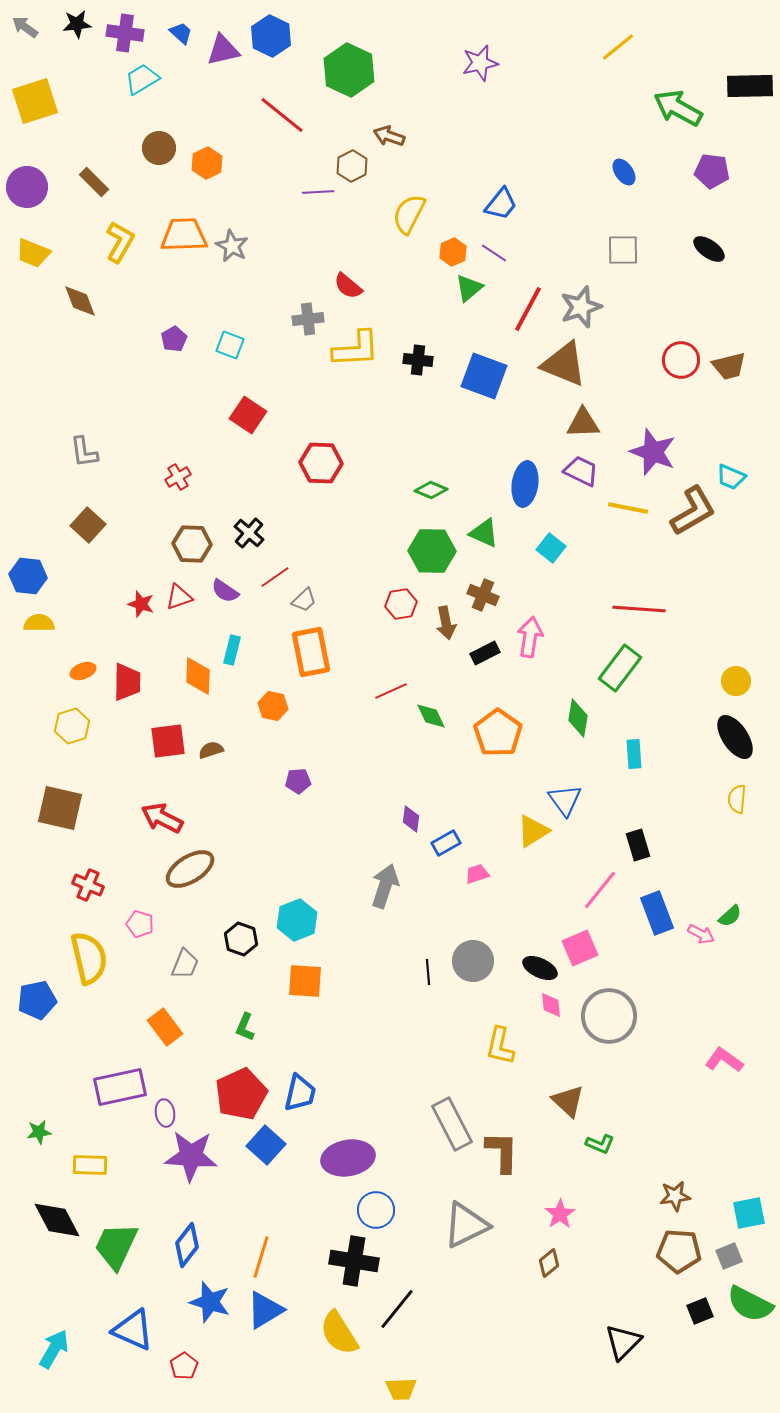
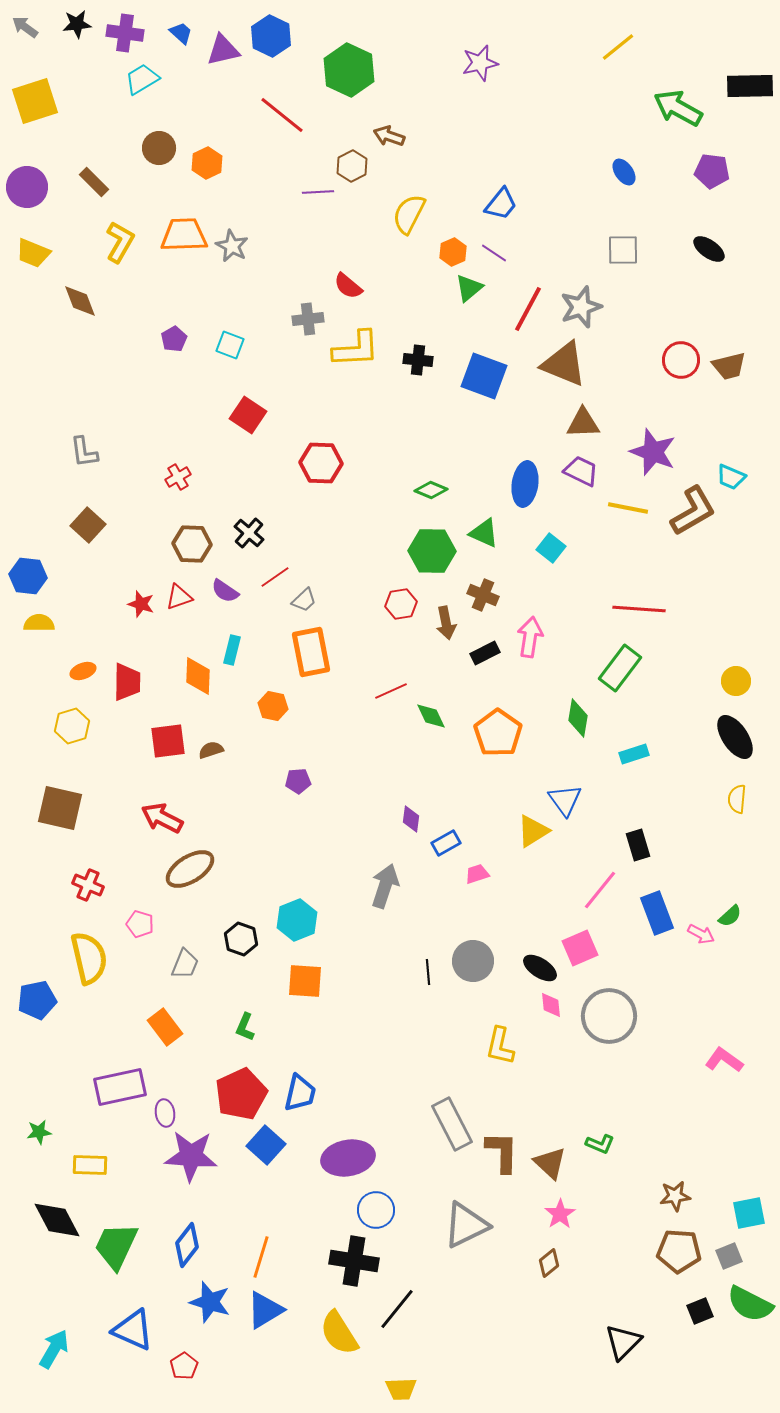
cyan rectangle at (634, 754): rotated 76 degrees clockwise
black ellipse at (540, 968): rotated 8 degrees clockwise
brown triangle at (568, 1101): moved 18 px left, 62 px down
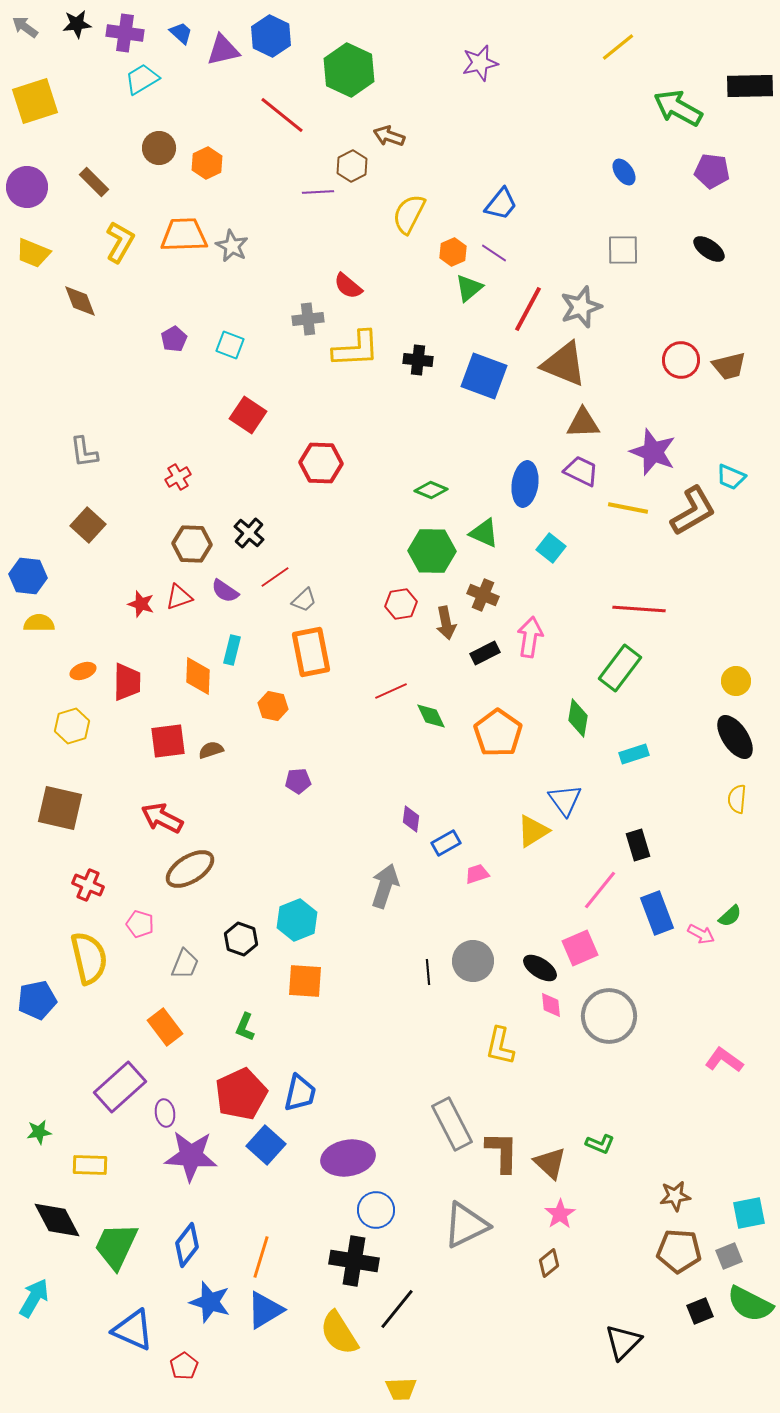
purple rectangle at (120, 1087): rotated 30 degrees counterclockwise
cyan arrow at (54, 1349): moved 20 px left, 51 px up
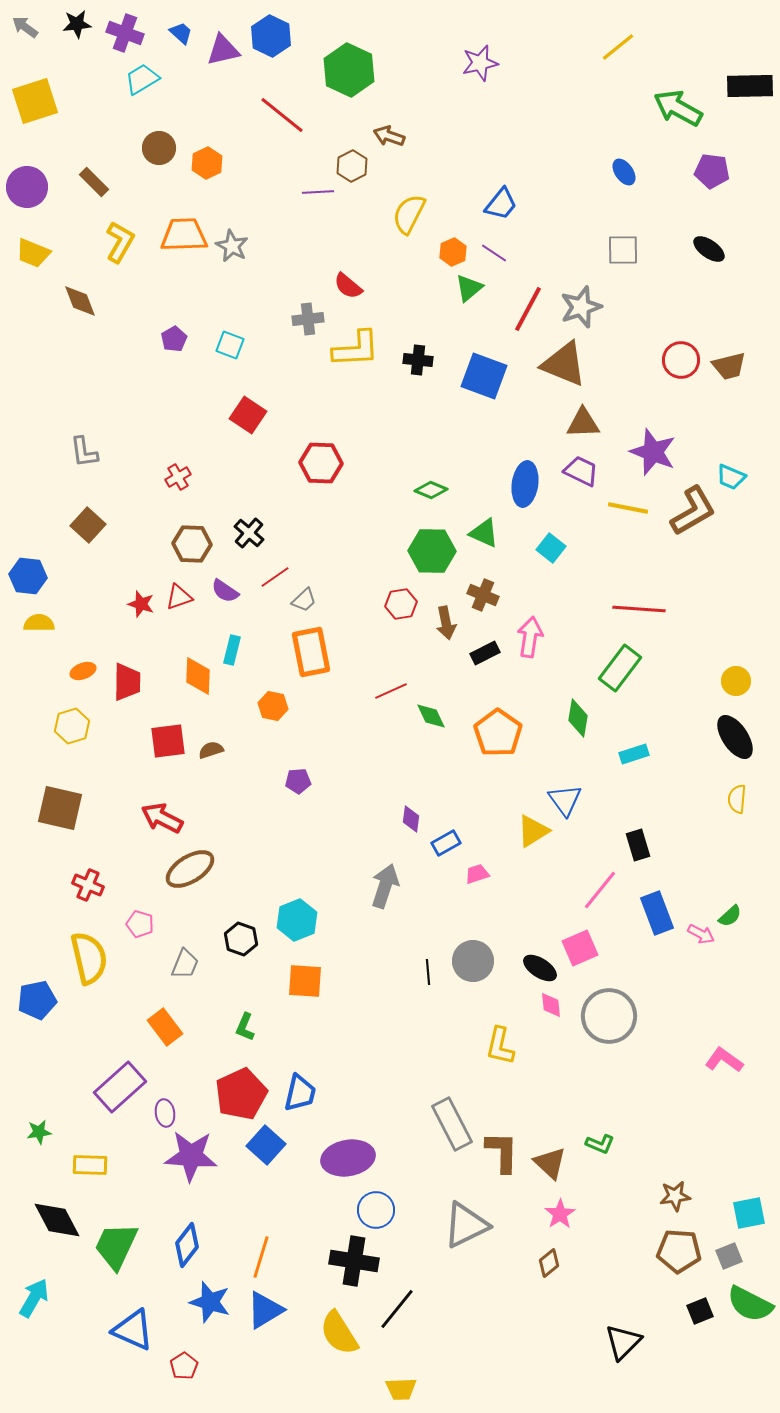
purple cross at (125, 33): rotated 12 degrees clockwise
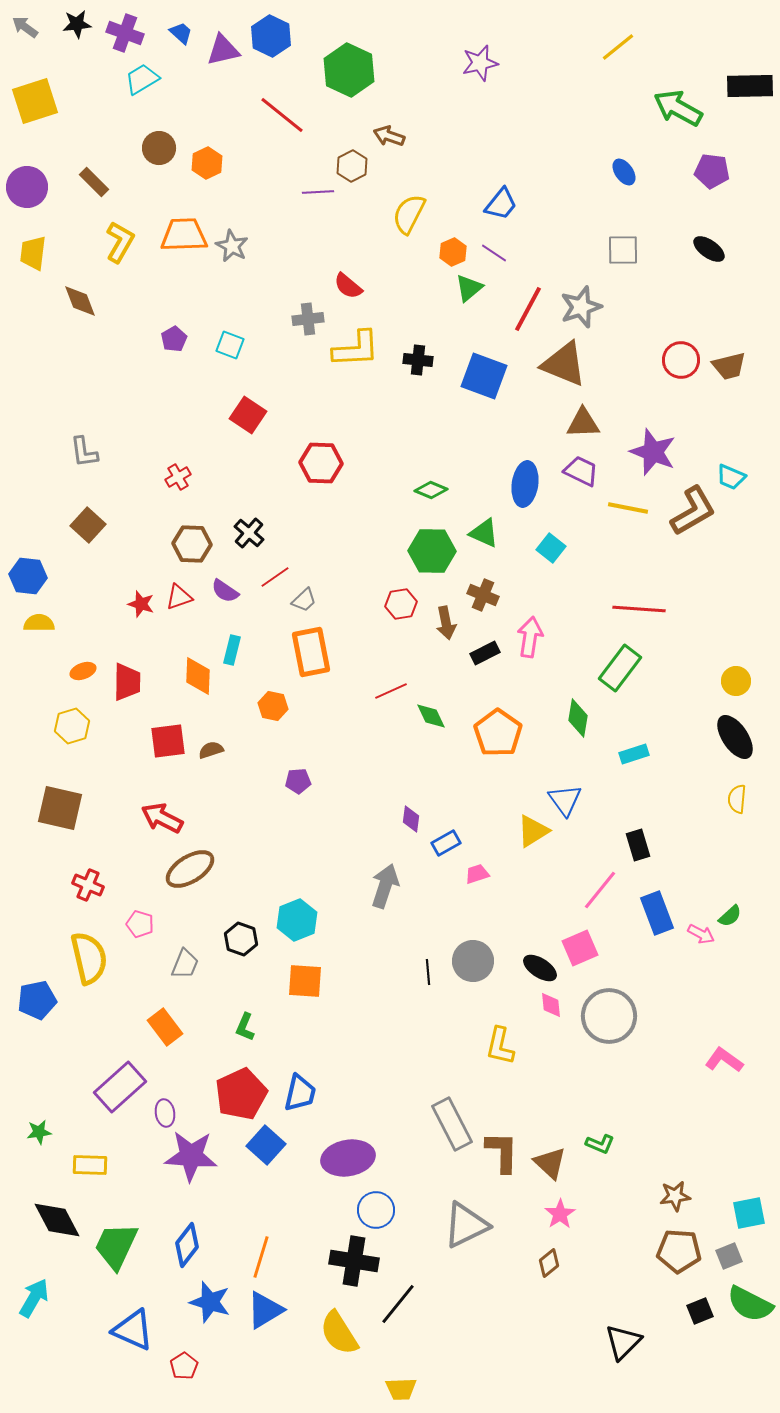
yellow trapezoid at (33, 253): rotated 75 degrees clockwise
black line at (397, 1309): moved 1 px right, 5 px up
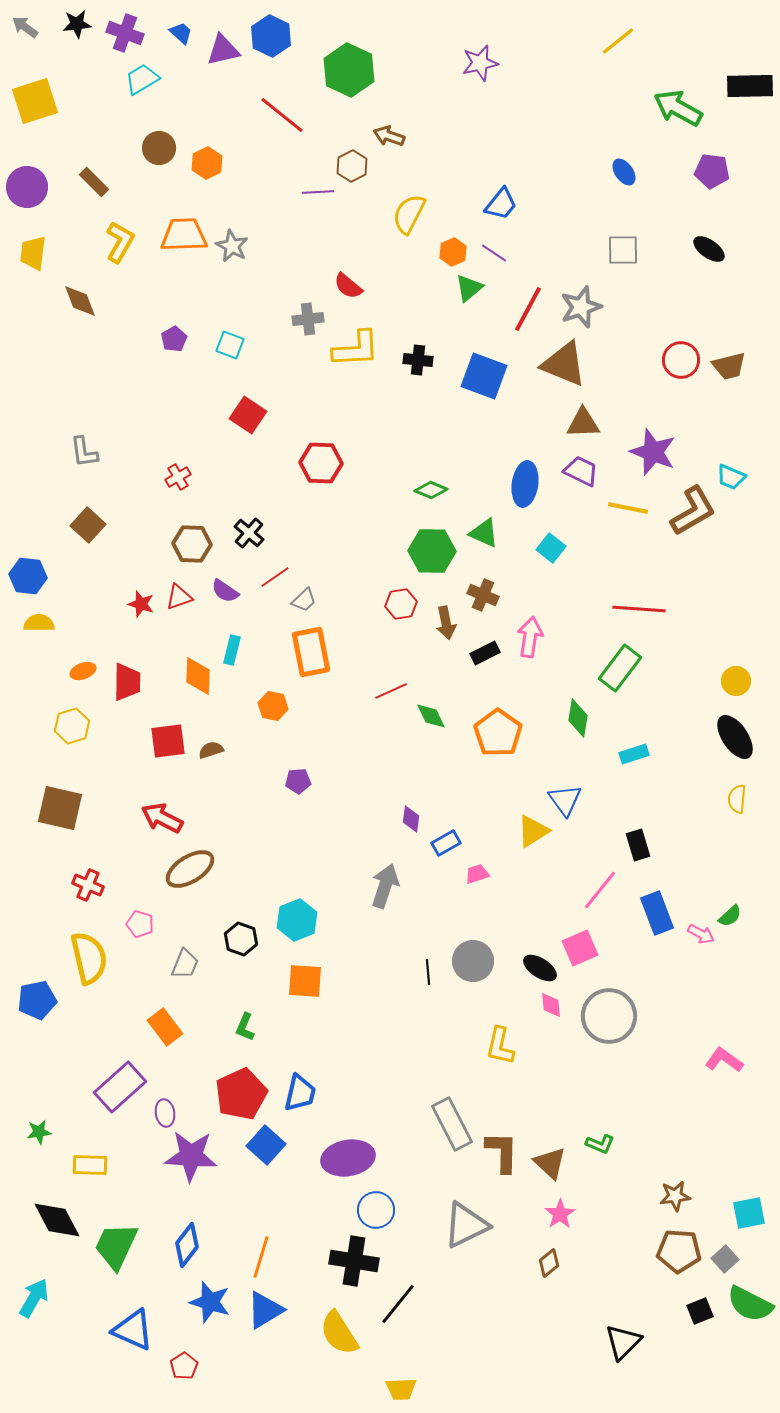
yellow line at (618, 47): moved 6 px up
gray square at (729, 1256): moved 4 px left, 3 px down; rotated 20 degrees counterclockwise
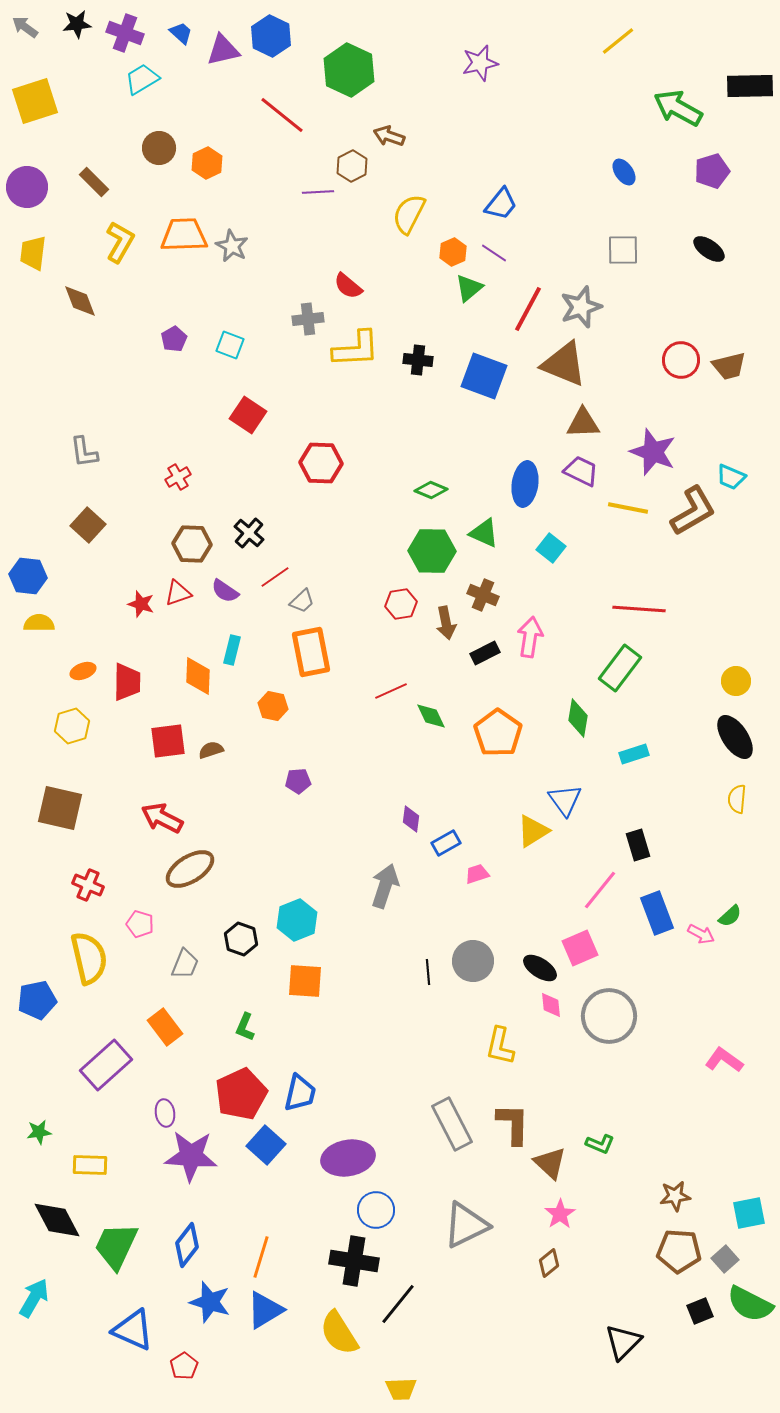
purple pentagon at (712, 171): rotated 24 degrees counterclockwise
red triangle at (179, 597): moved 1 px left, 4 px up
gray trapezoid at (304, 600): moved 2 px left, 1 px down
purple rectangle at (120, 1087): moved 14 px left, 22 px up
brown L-shape at (502, 1152): moved 11 px right, 28 px up
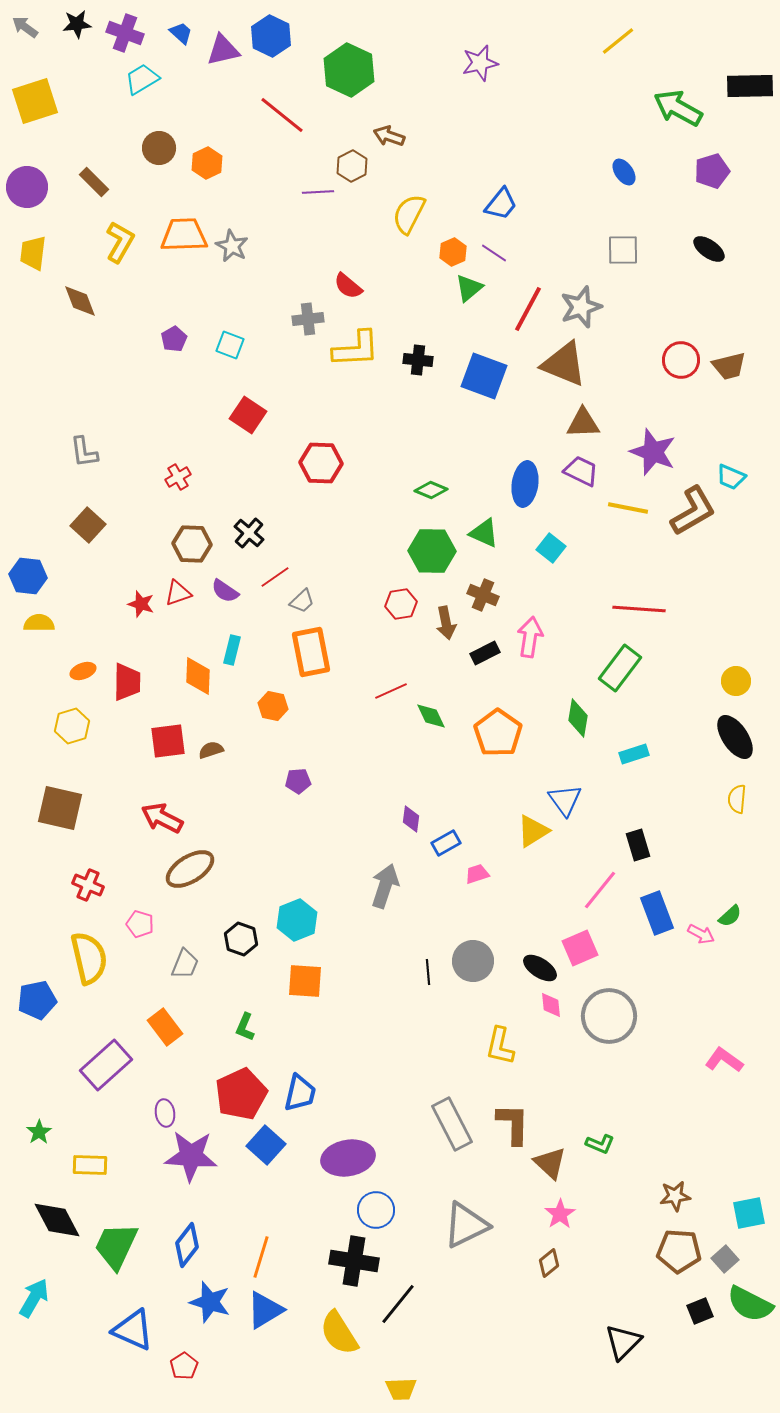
green star at (39, 1132): rotated 25 degrees counterclockwise
